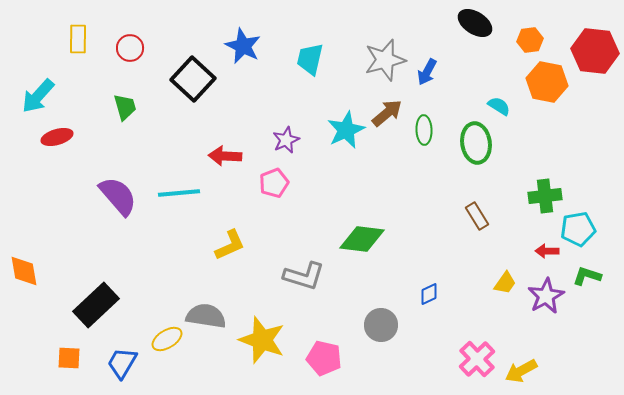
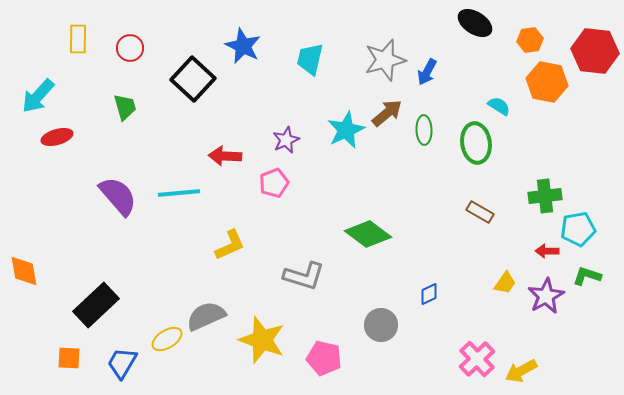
brown rectangle at (477, 216): moved 3 px right, 4 px up; rotated 28 degrees counterclockwise
green diamond at (362, 239): moved 6 px right, 5 px up; rotated 30 degrees clockwise
gray semicircle at (206, 316): rotated 33 degrees counterclockwise
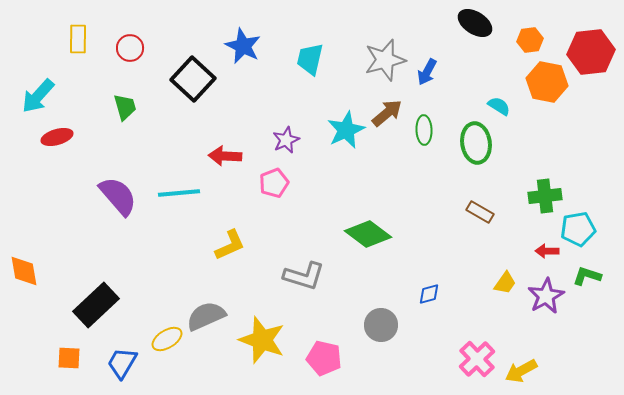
red hexagon at (595, 51): moved 4 px left, 1 px down; rotated 12 degrees counterclockwise
blue diamond at (429, 294): rotated 10 degrees clockwise
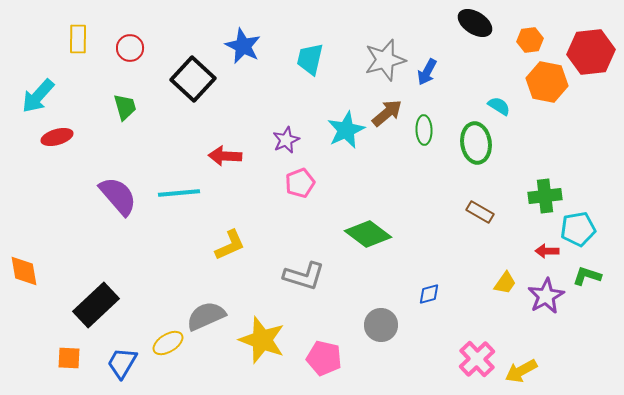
pink pentagon at (274, 183): moved 26 px right
yellow ellipse at (167, 339): moved 1 px right, 4 px down
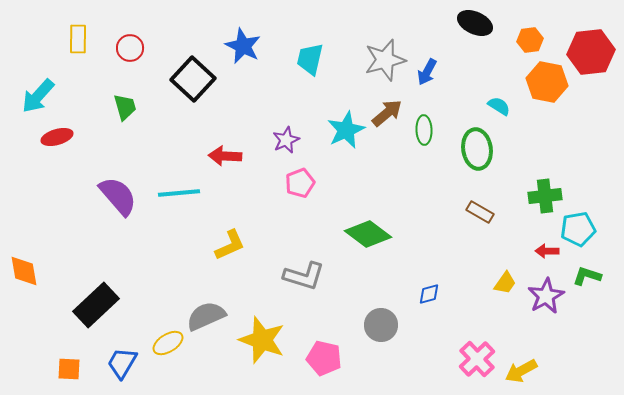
black ellipse at (475, 23): rotated 8 degrees counterclockwise
green ellipse at (476, 143): moved 1 px right, 6 px down
orange square at (69, 358): moved 11 px down
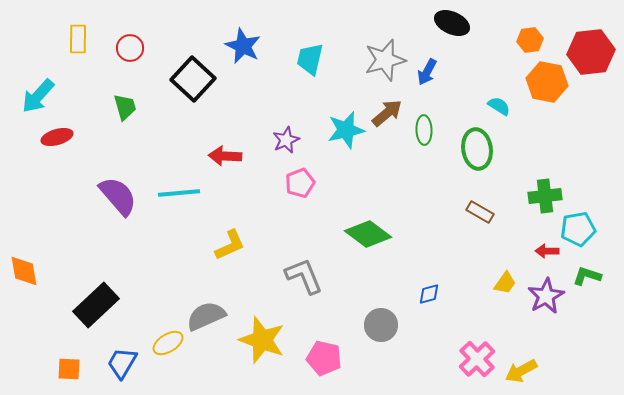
black ellipse at (475, 23): moved 23 px left
cyan star at (346, 130): rotated 12 degrees clockwise
gray L-shape at (304, 276): rotated 129 degrees counterclockwise
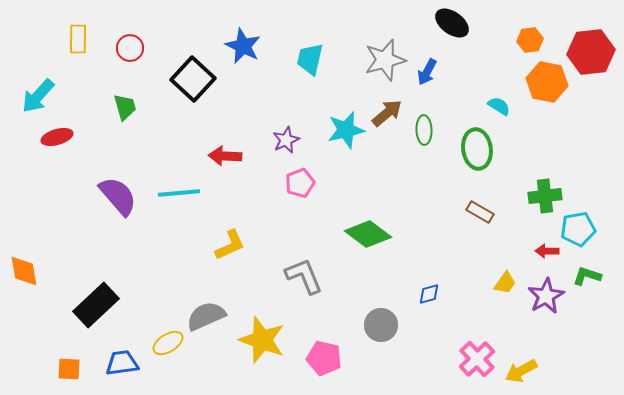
black ellipse at (452, 23): rotated 12 degrees clockwise
blue trapezoid at (122, 363): rotated 52 degrees clockwise
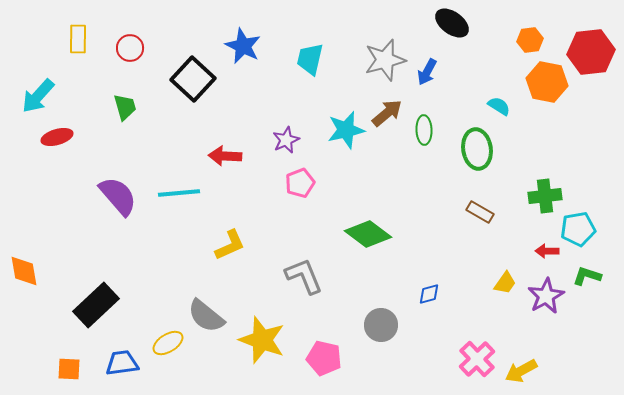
gray semicircle at (206, 316): rotated 117 degrees counterclockwise
